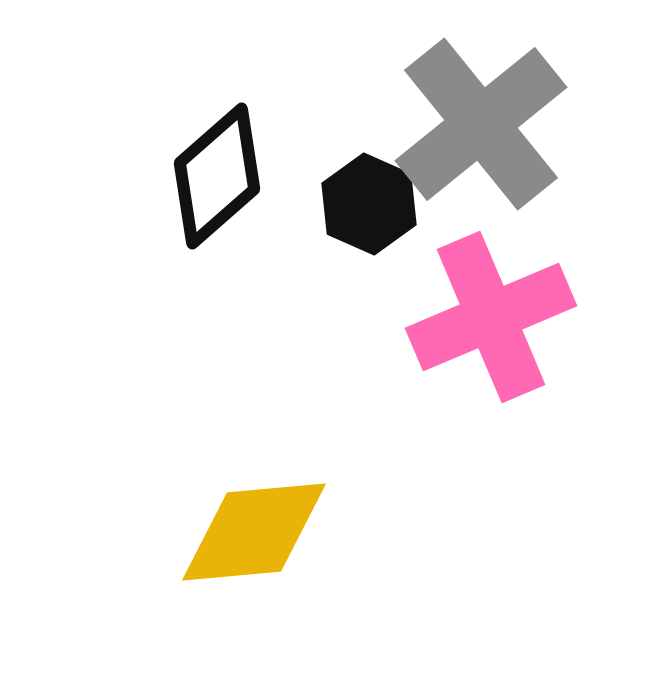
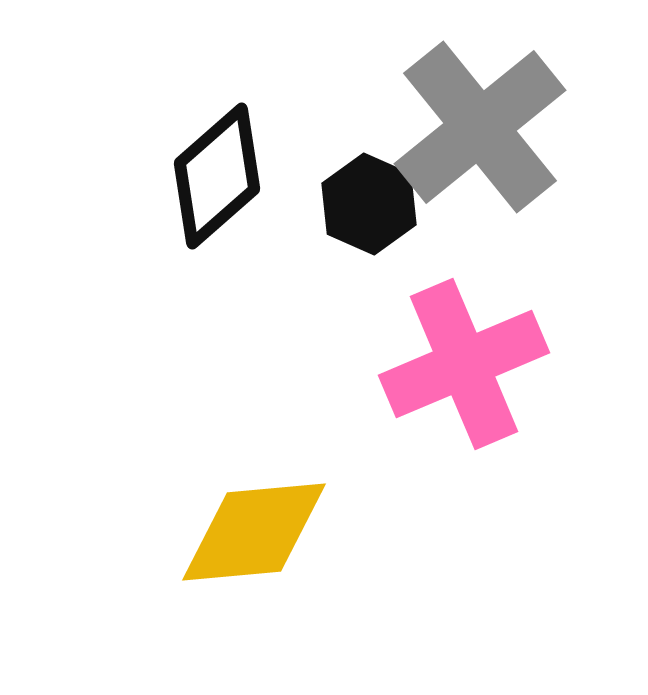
gray cross: moved 1 px left, 3 px down
pink cross: moved 27 px left, 47 px down
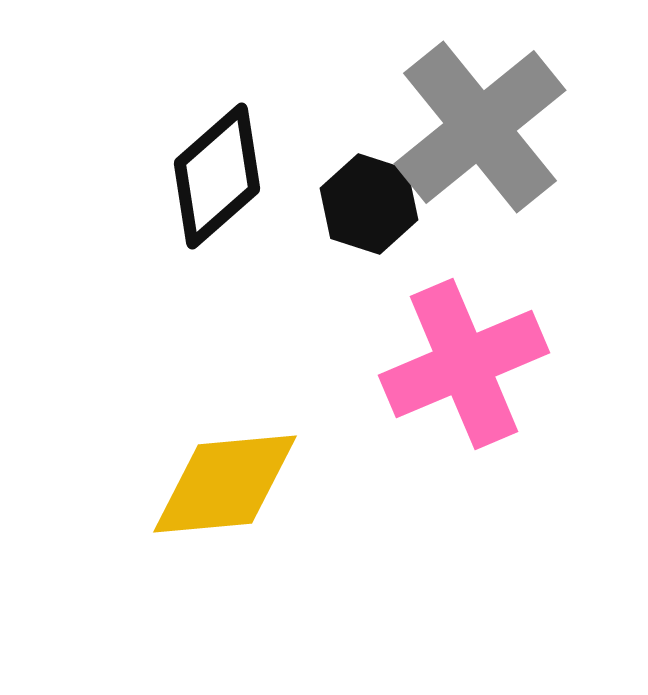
black hexagon: rotated 6 degrees counterclockwise
yellow diamond: moved 29 px left, 48 px up
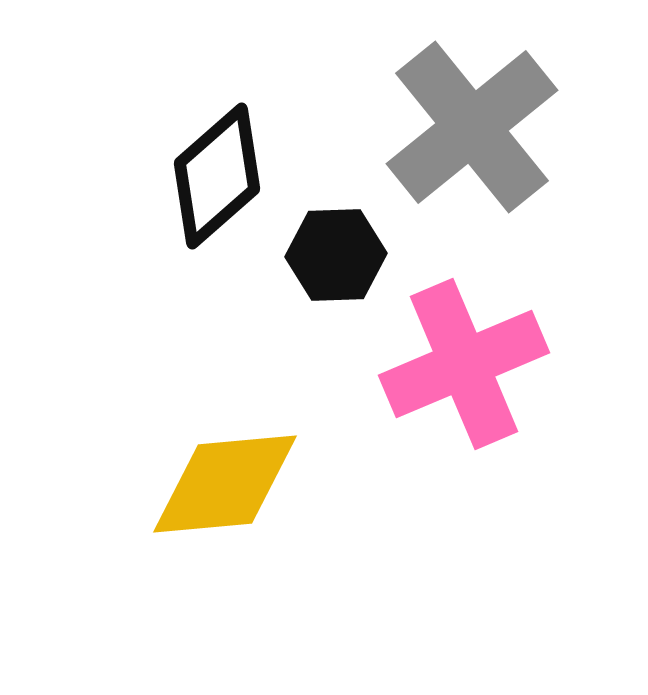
gray cross: moved 8 px left
black hexagon: moved 33 px left, 51 px down; rotated 20 degrees counterclockwise
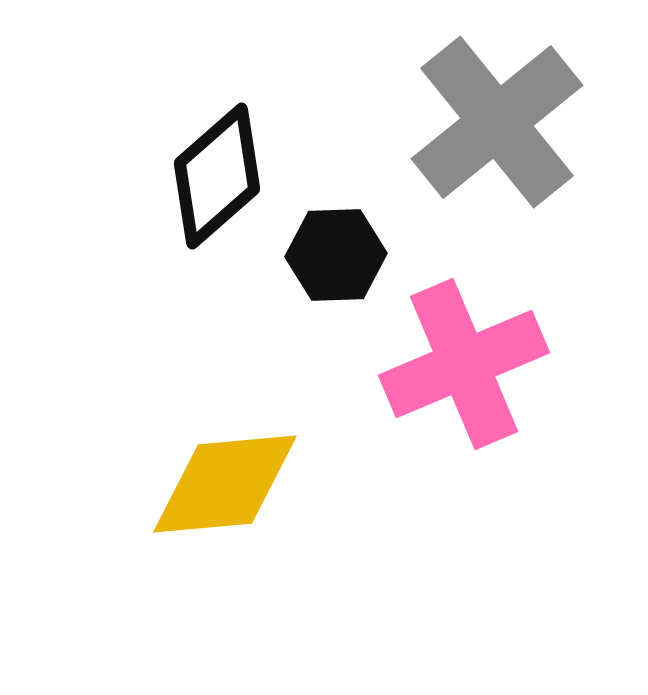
gray cross: moved 25 px right, 5 px up
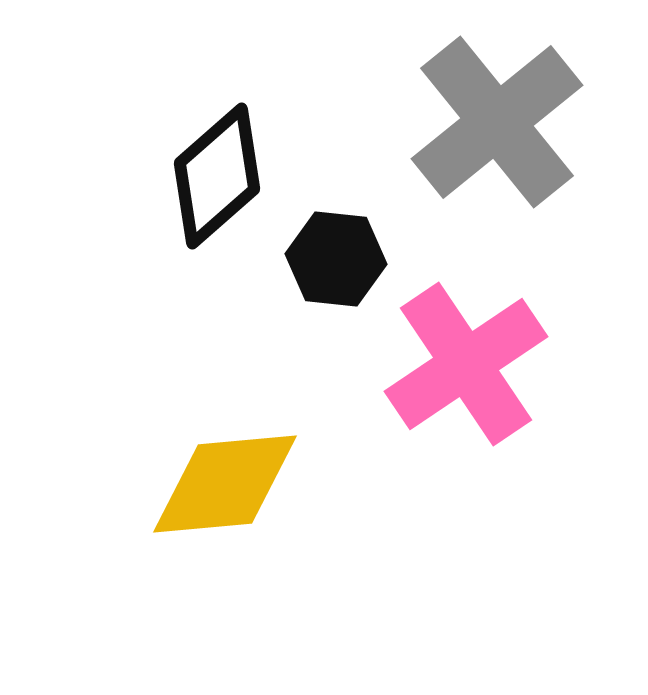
black hexagon: moved 4 px down; rotated 8 degrees clockwise
pink cross: moved 2 px right; rotated 11 degrees counterclockwise
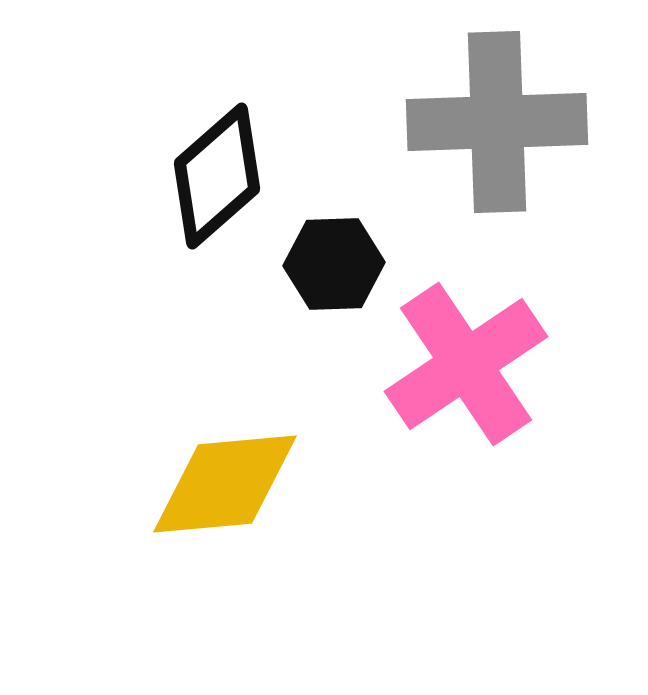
gray cross: rotated 37 degrees clockwise
black hexagon: moved 2 px left, 5 px down; rotated 8 degrees counterclockwise
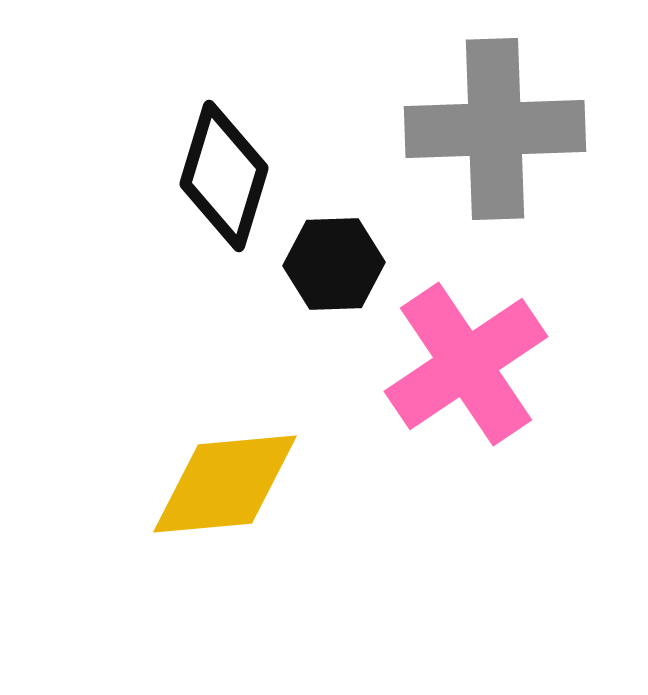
gray cross: moved 2 px left, 7 px down
black diamond: moved 7 px right; rotated 32 degrees counterclockwise
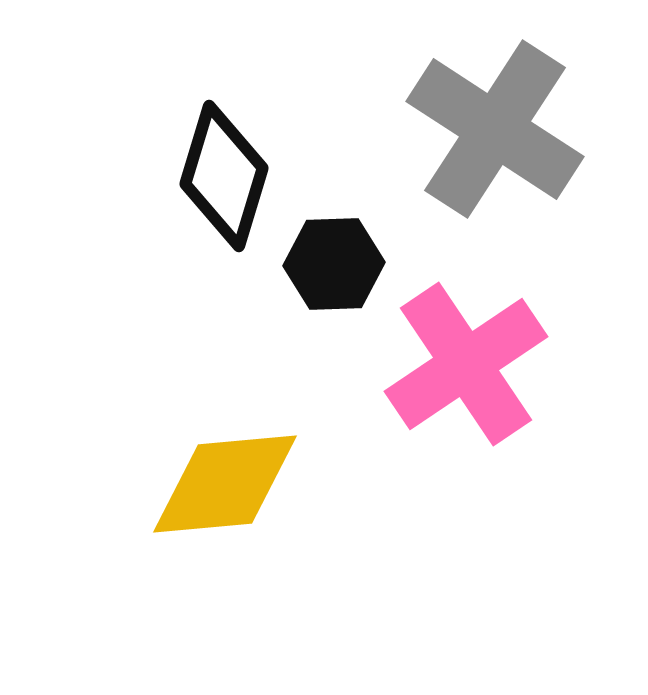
gray cross: rotated 35 degrees clockwise
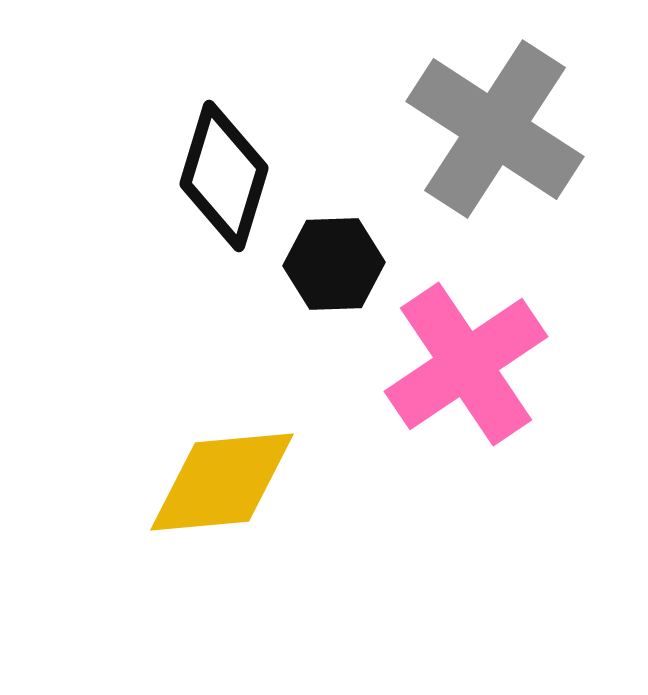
yellow diamond: moved 3 px left, 2 px up
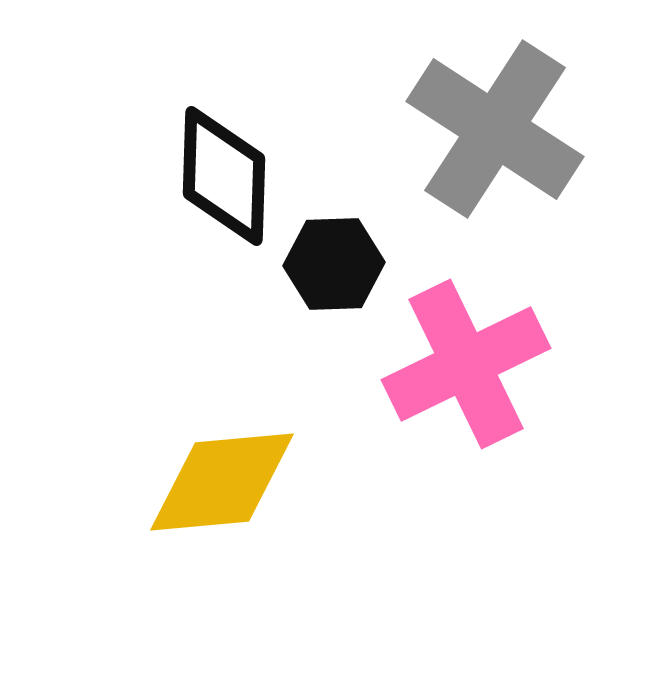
black diamond: rotated 15 degrees counterclockwise
pink cross: rotated 8 degrees clockwise
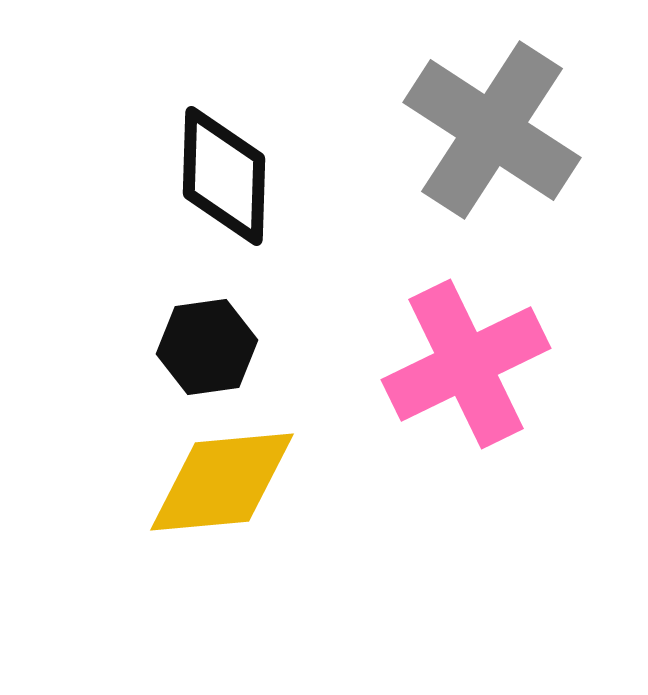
gray cross: moved 3 px left, 1 px down
black hexagon: moved 127 px left, 83 px down; rotated 6 degrees counterclockwise
